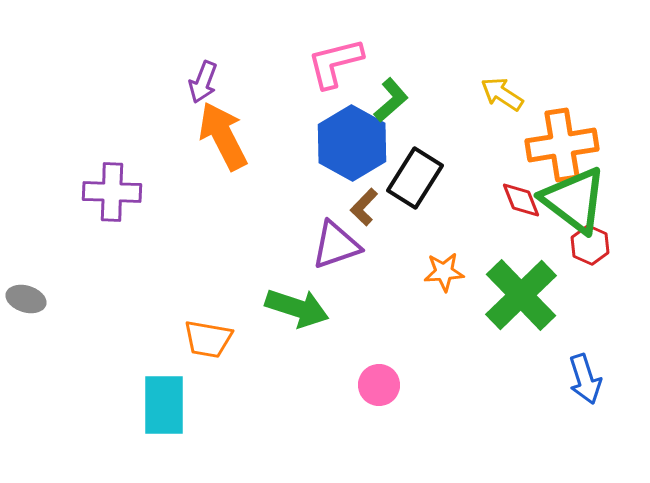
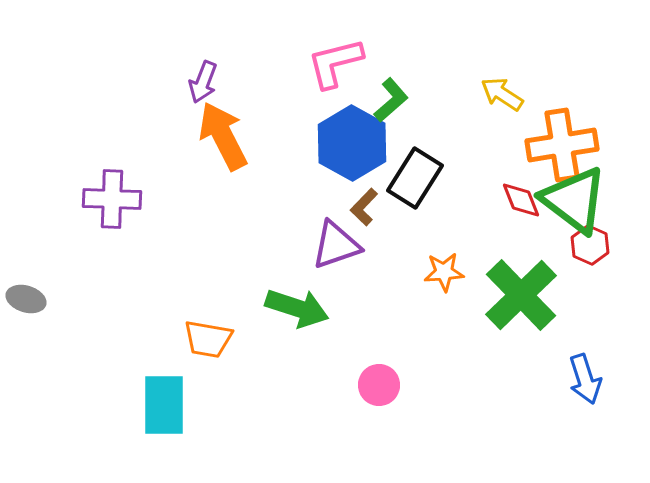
purple cross: moved 7 px down
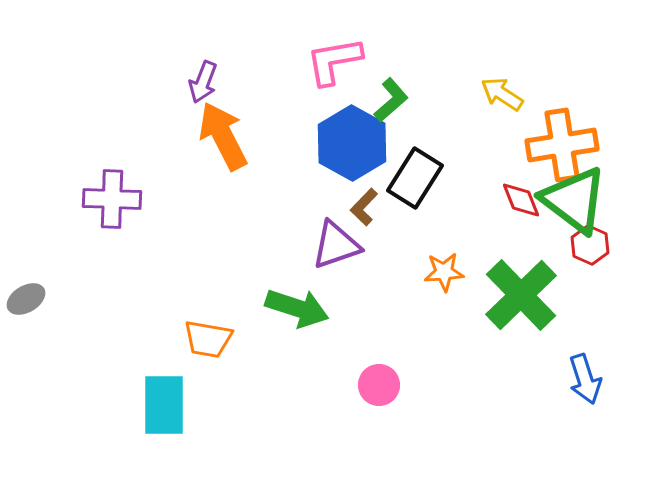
pink L-shape: moved 1 px left, 2 px up; rotated 4 degrees clockwise
gray ellipse: rotated 48 degrees counterclockwise
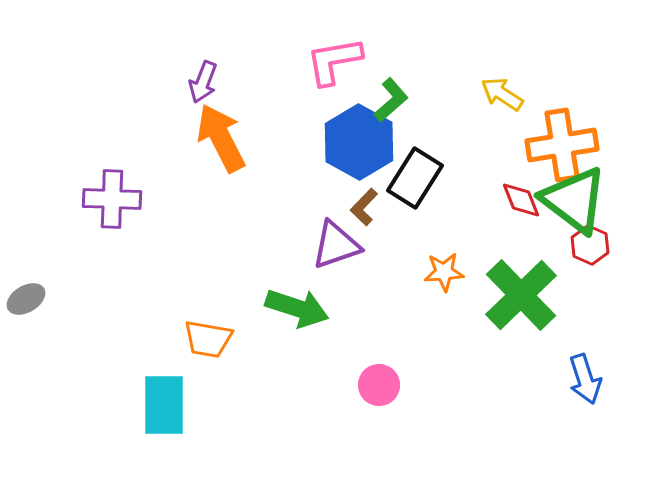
orange arrow: moved 2 px left, 2 px down
blue hexagon: moved 7 px right, 1 px up
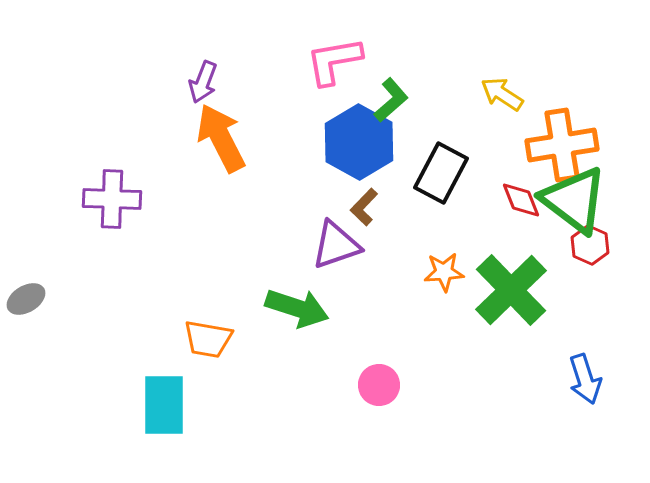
black rectangle: moved 26 px right, 5 px up; rotated 4 degrees counterclockwise
green cross: moved 10 px left, 5 px up
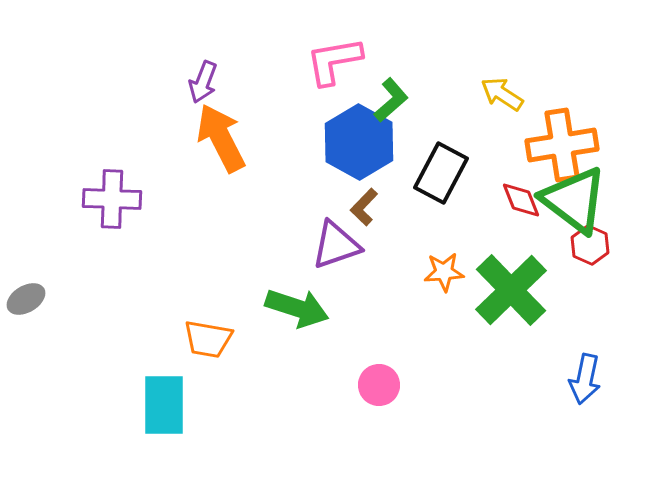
blue arrow: rotated 30 degrees clockwise
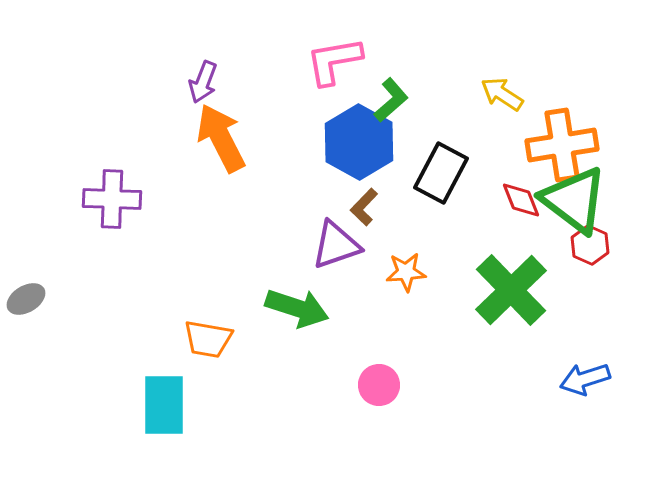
orange star: moved 38 px left
blue arrow: rotated 60 degrees clockwise
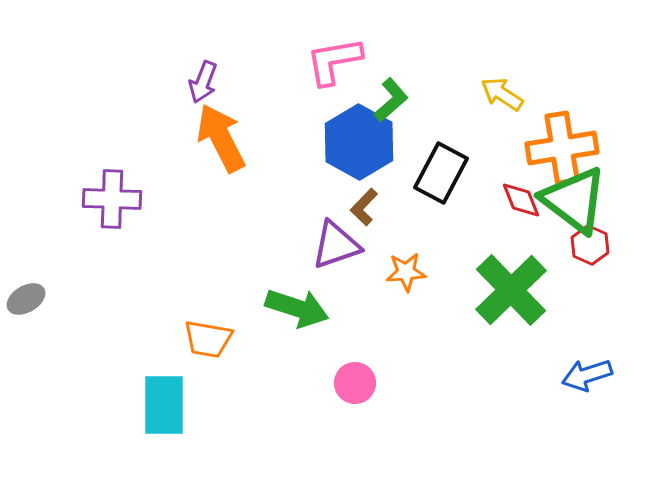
orange cross: moved 3 px down
blue arrow: moved 2 px right, 4 px up
pink circle: moved 24 px left, 2 px up
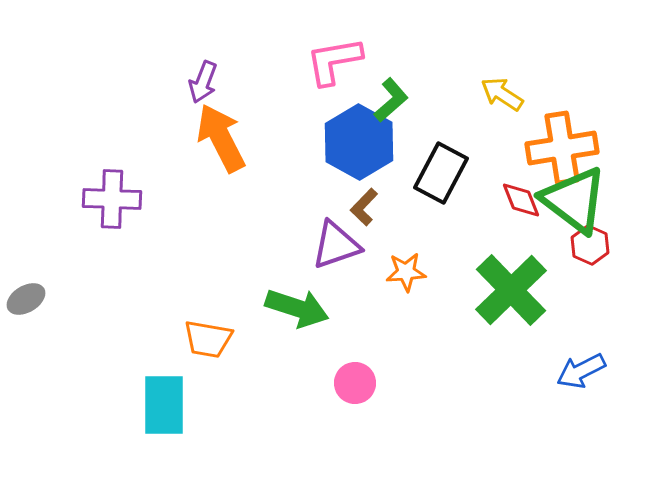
blue arrow: moved 6 px left, 4 px up; rotated 9 degrees counterclockwise
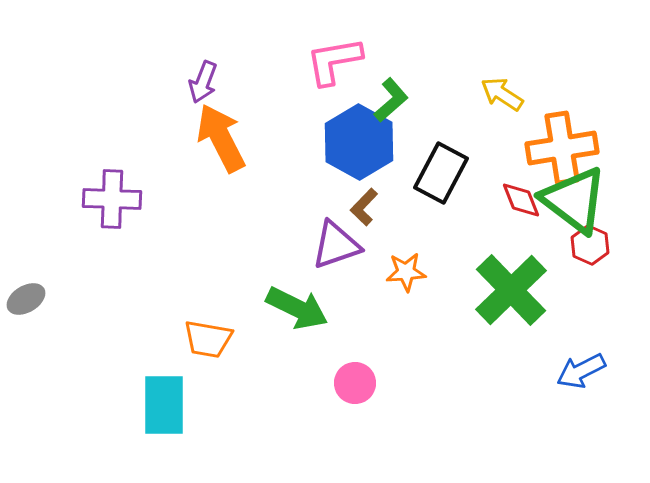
green arrow: rotated 8 degrees clockwise
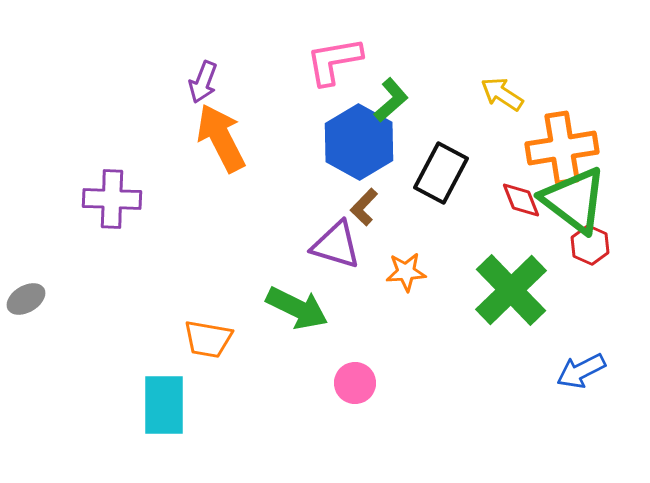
purple triangle: rotated 36 degrees clockwise
